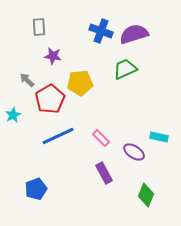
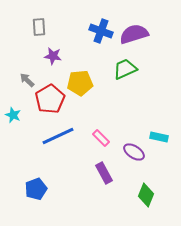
cyan star: rotated 21 degrees counterclockwise
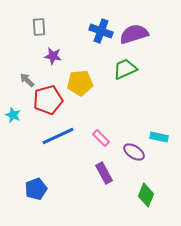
red pentagon: moved 2 px left, 1 px down; rotated 16 degrees clockwise
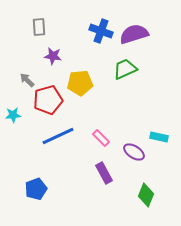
cyan star: rotated 28 degrees counterclockwise
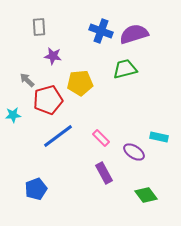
green trapezoid: rotated 10 degrees clockwise
blue line: rotated 12 degrees counterclockwise
green diamond: rotated 60 degrees counterclockwise
